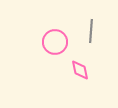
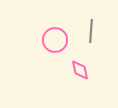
pink circle: moved 2 px up
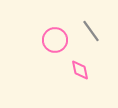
gray line: rotated 40 degrees counterclockwise
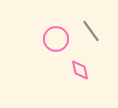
pink circle: moved 1 px right, 1 px up
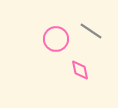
gray line: rotated 20 degrees counterclockwise
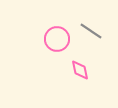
pink circle: moved 1 px right
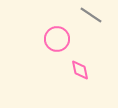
gray line: moved 16 px up
